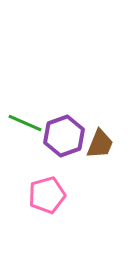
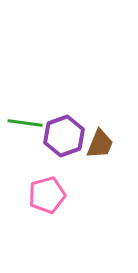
green line: rotated 16 degrees counterclockwise
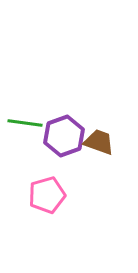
brown trapezoid: moved 1 px left, 2 px up; rotated 92 degrees counterclockwise
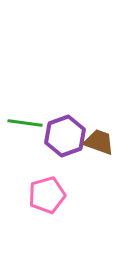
purple hexagon: moved 1 px right
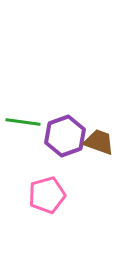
green line: moved 2 px left, 1 px up
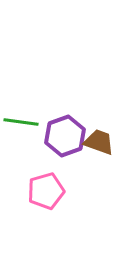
green line: moved 2 px left
pink pentagon: moved 1 px left, 4 px up
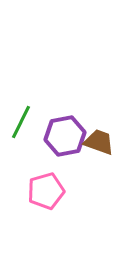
green line: rotated 72 degrees counterclockwise
purple hexagon: rotated 9 degrees clockwise
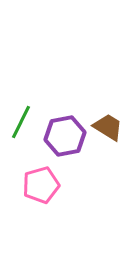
brown trapezoid: moved 9 px right, 15 px up; rotated 12 degrees clockwise
pink pentagon: moved 5 px left, 6 px up
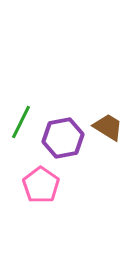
purple hexagon: moved 2 px left, 2 px down
pink pentagon: rotated 21 degrees counterclockwise
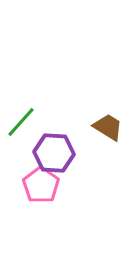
green line: rotated 16 degrees clockwise
purple hexagon: moved 9 px left, 15 px down; rotated 15 degrees clockwise
